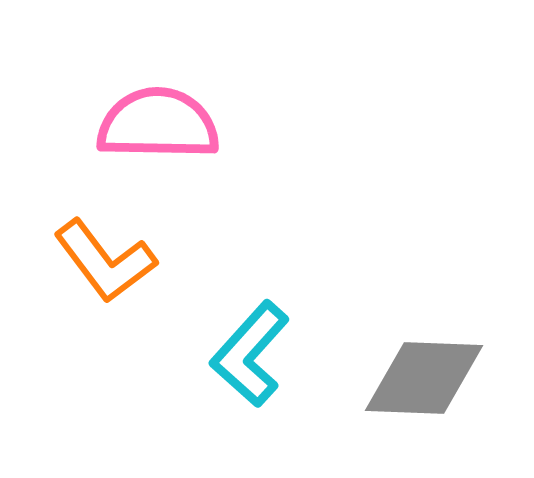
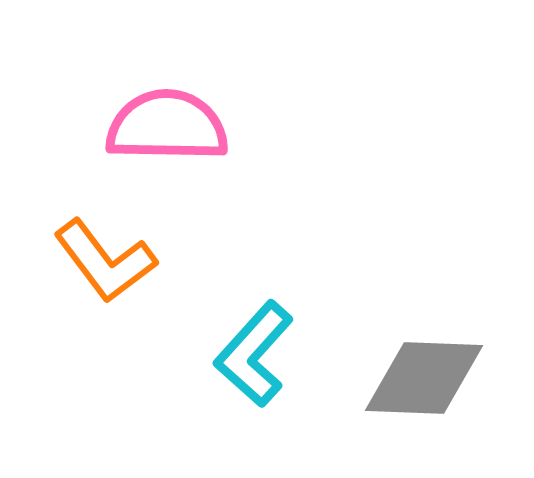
pink semicircle: moved 9 px right, 2 px down
cyan L-shape: moved 4 px right
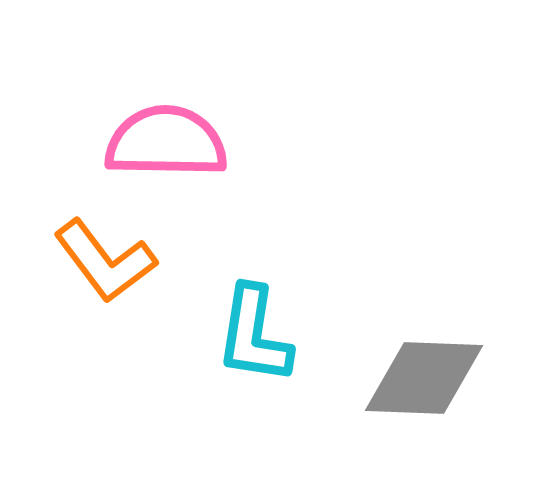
pink semicircle: moved 1 px left, 16 px down
cyan L-shape: moved 19 px up; rotated 33 degrees counterclockwise
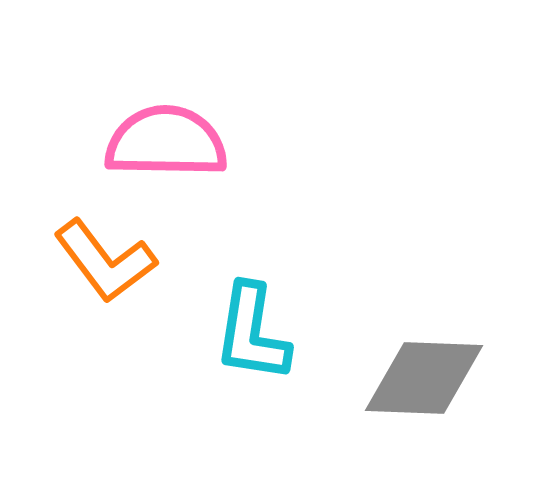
cyan L-shape: moved 2 px left, 2 px up
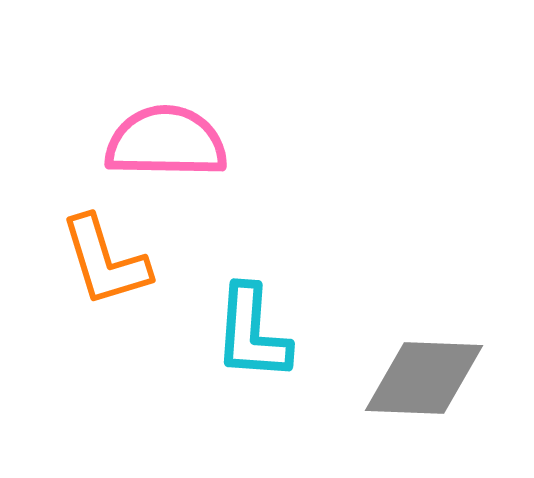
orange L-shape: rotated 20 degrees clockwise
cyan L-shape: rotated 5 degrees counterclockwise
